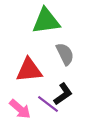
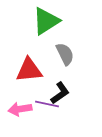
green triangle: rotated 24 degrees counterclockwise
black L-shape: moved 3 px left, 1 px up
purple line: moved 1 px left; rotated 25 degrees counterclockwise
pink arrow: rotated 130 degrees clockwise
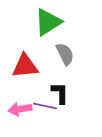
green triangle: moved 2 px right, 1 px down
red triangle: moved 4 px left, 4 px up
black L-shape: rotated 55 degrees counterclockwise
purple line: moved 2 px left, 2 px down
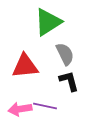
black L-shape: moved 9 px right, 12 px up; rotated 15 degrees counterclockwise
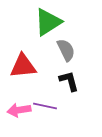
gray semicircle: moved 1 px right, 4 px up
red triangle: moved 2 px left
pink arrow: moved 1 px left, 1 px down
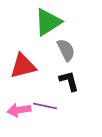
red triangle: rotated 8 degrees counterclockwise
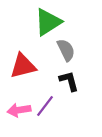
purple line: rotated 65 degrees counterclockwise
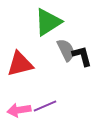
red triangle: moved 3 px left, 2 px up
black L-shape: moved 13 px right, 25 px up
purple line: rotated 30 degrees clockwise
